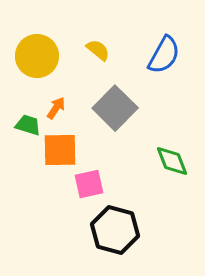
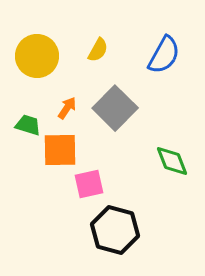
yellow semicircle: rotated 80 degrees clockwise
orange arrow: moved 11 px right
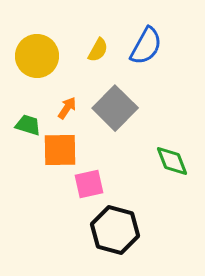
blue semicircle: moved 18 px left, 9 px up
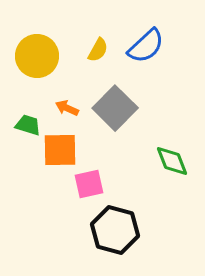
blue semicircle: rotated 18 degrees clockwise
orange arrow: rotated 100 degrees counterclockwise
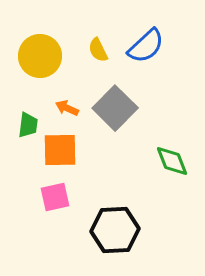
yellow semicircle: rotated 125 degrees clockwise
yellow circle: moved 3 px right
green trapezoid: rotated 80 degrees clockwise
pink square: moved 34 px left, 13 px down
black hexagon: rotated 18 degrees counterclockwise
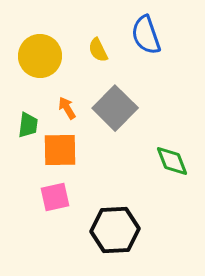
blue semicircle: moved 11 px up; rotated 114 degrees clockwise
orange arrow: rotated 35 degrees clockwise
